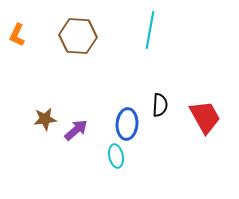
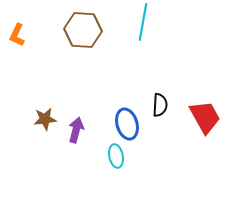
cyan line: moved 7 px left, 8 px up
brown hexagon: moved 5 px right, 6 px up
blue ellipse: rotated 20 degrees counterclockwise
purple arrow: rotated 35 degrees counterclockwise
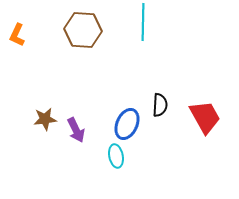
cyan line: rotated 9 degrees counterclockwise
blue ellipse: rotated 40 degrees clockwise
purple arrow: rotated 140 degrees clockwise
